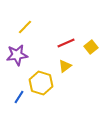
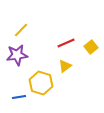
yellow line: moved 4 px left, 3 px down
blue line: rotated 48 degrees clockwise
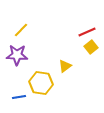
red line: moved 21 px right, 11 px up
purple star: rotated 10 degrees clockwise
yellow hexagon: rotated 10 degrees counterclockwise
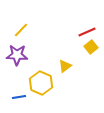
yellow hexagon: rotated 15 degrees clockwise
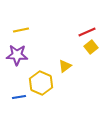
yellow line: rotated 35 degrees clockwise
